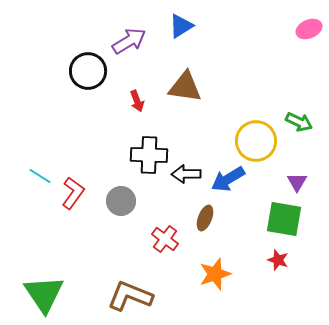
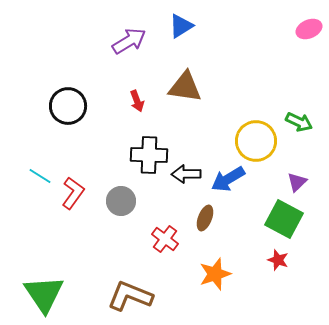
black circle: moved 20 px left, 35 px down
purple triangle: rotated 15 degrees clockwise
green square: rotated 18 degrees clockwise
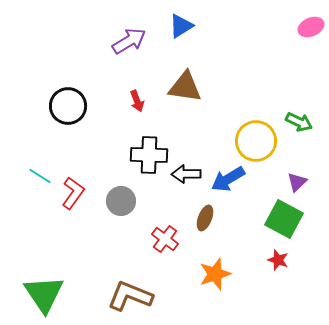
pink ellipse: moved 2 px right, 2 px up
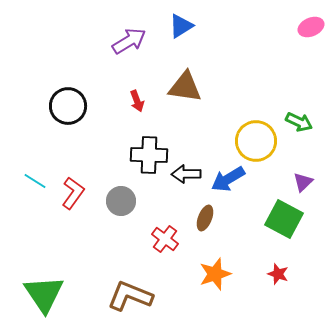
cyan line: moved 5 px left, 5 px down
purple triangle: moved 6 px right
red star: moved 14 px down
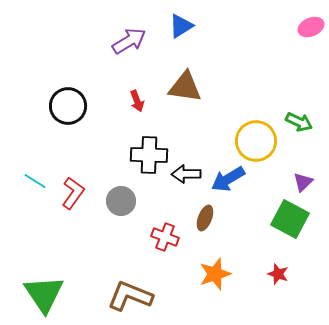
green square: moved 6 px right
red cross: moved 2 px up; rotated 16 degrees counterclockwise
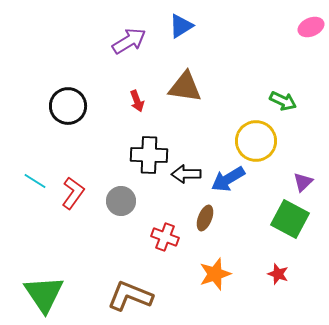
green arrow: moved 16 px left, 21 px up
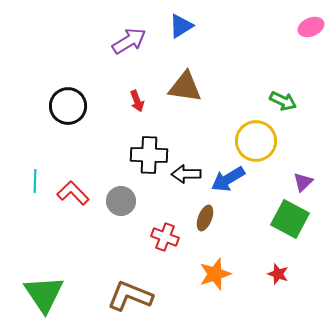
cyan line: rotated 60 degrees clockwise
red L-shape: rotated 80 degrees counterclockwise
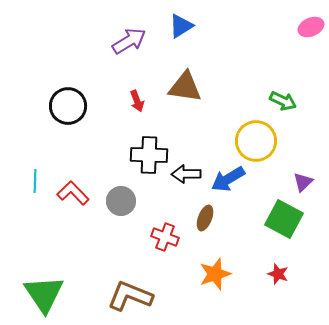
green square: moved 6 px left
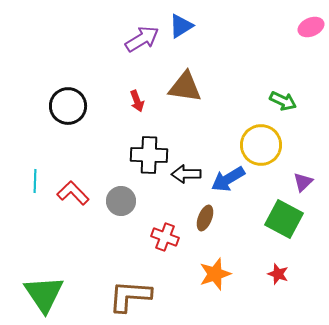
purple arrow: moved 13 px right, 2 px up
yellow circle: moved 5 px right, 4 px down
brown L-shape: rotated 18 degrees counterclockwise
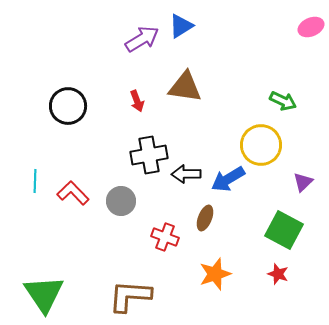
black cross: rotated 12 degrees counterclockwise
green square: moved 11 px down
